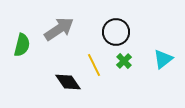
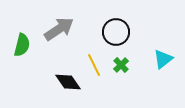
green cross: moved 3 px left, 4 px down
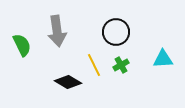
gray arrow: moved 2 px left, 2 px down; rotated 116 degrees clockwise
green semicircle: rotated 40 degrees counterclockwise
cyan triangle: rotated 35 degrees clockwise
green cross: rotated 14 degrees clockwise
black diamond: rotated 24 degrees counterclockwise
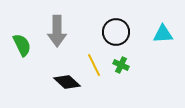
gray arrow: rotated 8 degrees clockwise
cyan triangle: moved 25 px up
green cross: rotated 35 degrees counterclockwise
black diamond: moved 1 px left; rotated 12 degrees clockwise
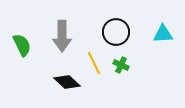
gray arrow: moved 5 px right, 5 px down
yellow line: moved 2 px up
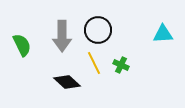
black circle: moved 18 px left, 2 px up
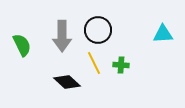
green cross: rotated 21 degrees counterclockwise
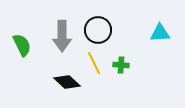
cyan triangle: moved 3 px left, 1 px up
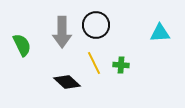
black circle: moved 2 px left, 5 px up
gray arrow: moved 4 px up
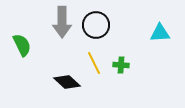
gray arrow: moved 10 px up
